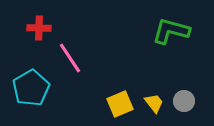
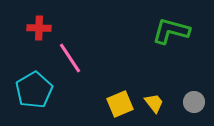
cyan pentagon: moved 3 px right, 2 px down
gray circle: moved 10 px right, 1 px down
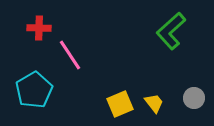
green L-shape: rotated 57 degrees counterclockwise
pink line: moved 3 px up
gray circle: moved 4 px up
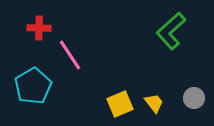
cyan pentagon: moved 1 px left, 4 px up
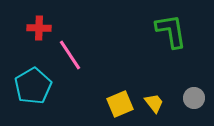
green L-shape: rotated 123 degrees clockwise
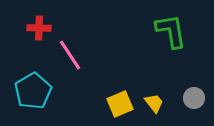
cyan pentagon: moved 5 px down
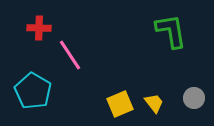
cyan pentagon: rotated 12 degrees counterclockwise
